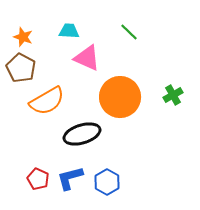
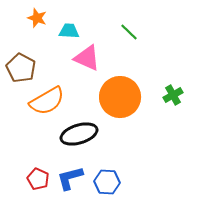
orange star: moved 14 px right, 19 px up
black ellipse: moved 3 px left
blue hexagon: rotated 25 degrees counterclockwise
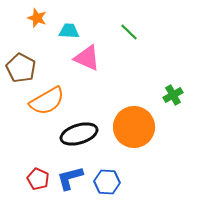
orange circle: moved 14 px right, 30 px down
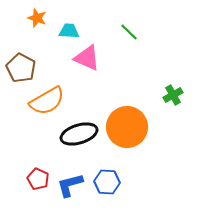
orange circle: moved 7 px left
blue L-shape: moved 7 px down
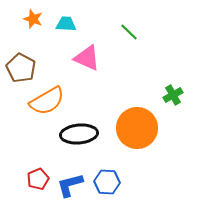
orange star: moved 4 px left, 1 px down
cyan trapezoid: moved 3 px left, 7 px up
orange circle: moved 10 px right, 1 px down
black ellipse: rotated 12 degrees clockwise
red pentagon: rotated 25 degrees clockwise
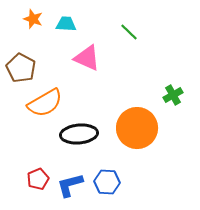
orange semicircle: moved 2 px left, 2 px down
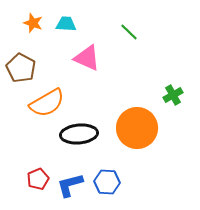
orange star: moved 4 px down
orange semicircle: moved 2 px right
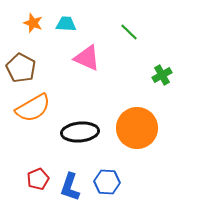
green cross: moved 11 px left, 20 px up
orange semicircle: moved 14 px left, 5 px down
black ellipse: moved 1 px right, 2 px up
blue L-shape: moved 2 px down; rotated 56 degrees counterclockwise
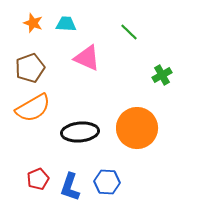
brown pentagon: moved 9 px right; rotated 24 degrees clockwise
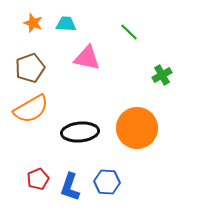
pink triangle: rotated 12 degrees counterclockwise
orange semicircle: moved 2 px left, 1 px down
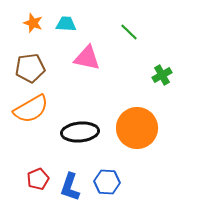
brown pentagon: rotated 12 degrees clockwise
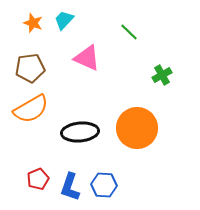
cyan trapezoid: moved 2 px left, 4 px up; rotated 50 degrees counterclockwise
pink triangle: rotated 12 degrees clockwise
blue hexagon: moved 3 px left, 3 px down
